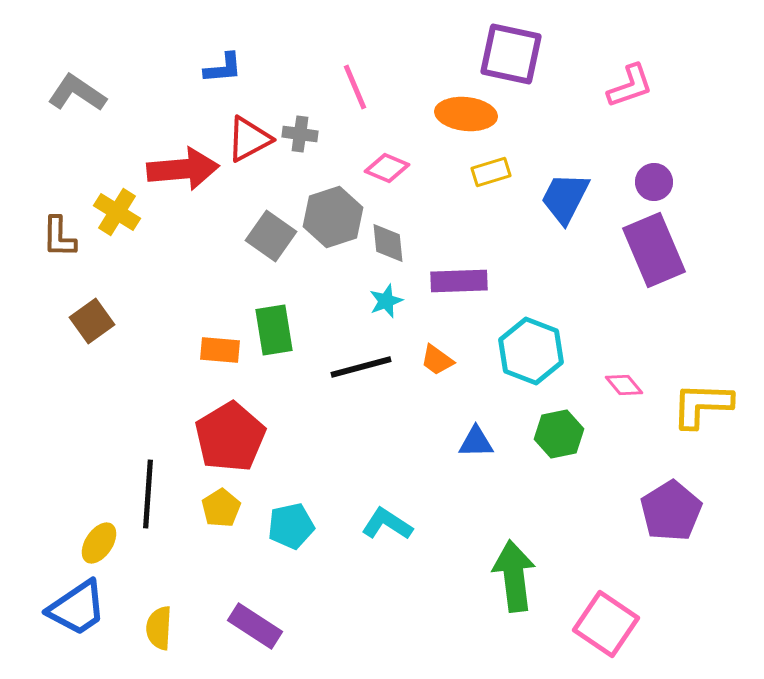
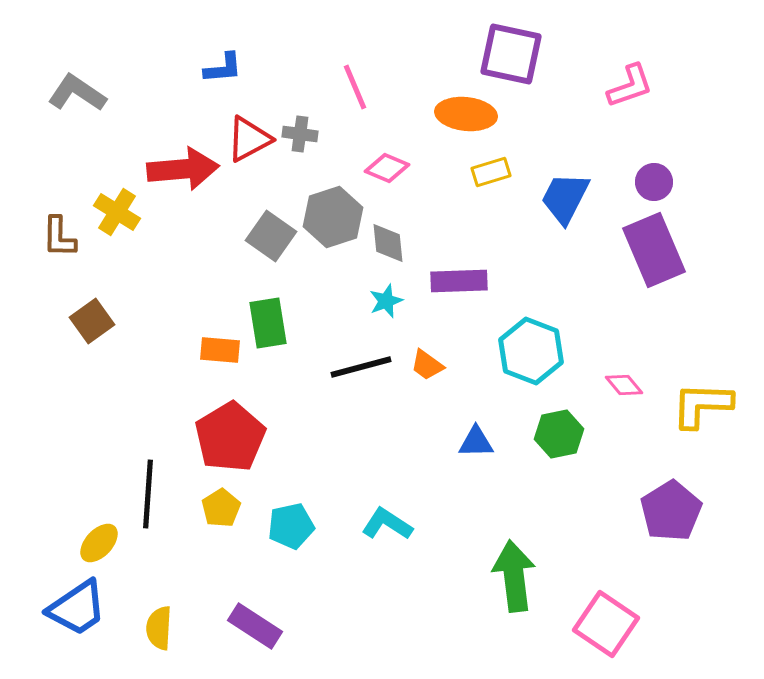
green rectangle at (274, 330): moved 6 px left, 7 px up
orange trapezoid at (437, 360): moved 10 px left, 5 px down
yellow ellipse at (99, 543): rotated 9 degrees clockwise
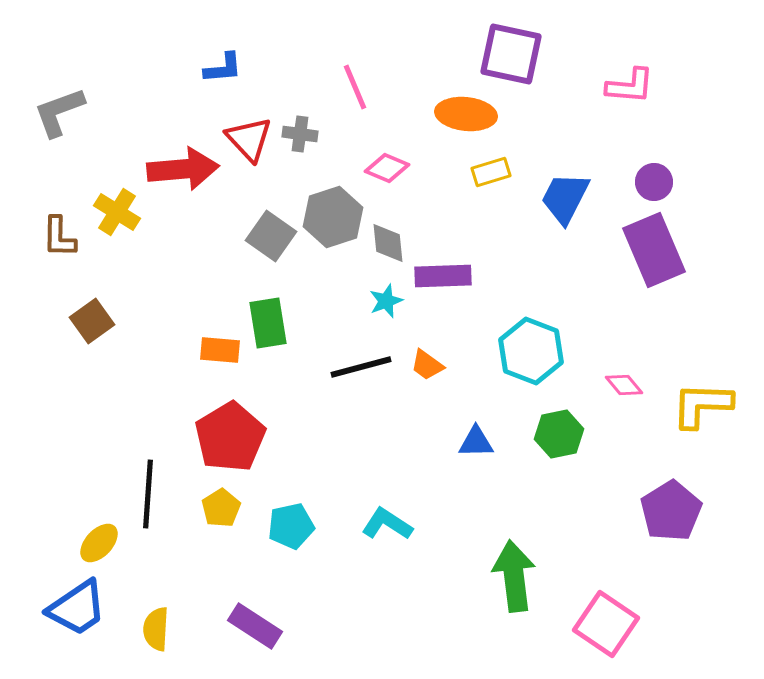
pink L-shape at (630, 86): rotated 24 degrees clockwise
gray L-shape at (77, 93): moved 18 px left, 19 px down; rotated 54 degrees counterclockwise
red triangle at (249, 139): rotated 45 degrees counterclockwise
purple rectangle at (459, 281): moved 16 px left, 5 px up
yellow semicircle at (159, 628): moved 3 px left, 1 px down
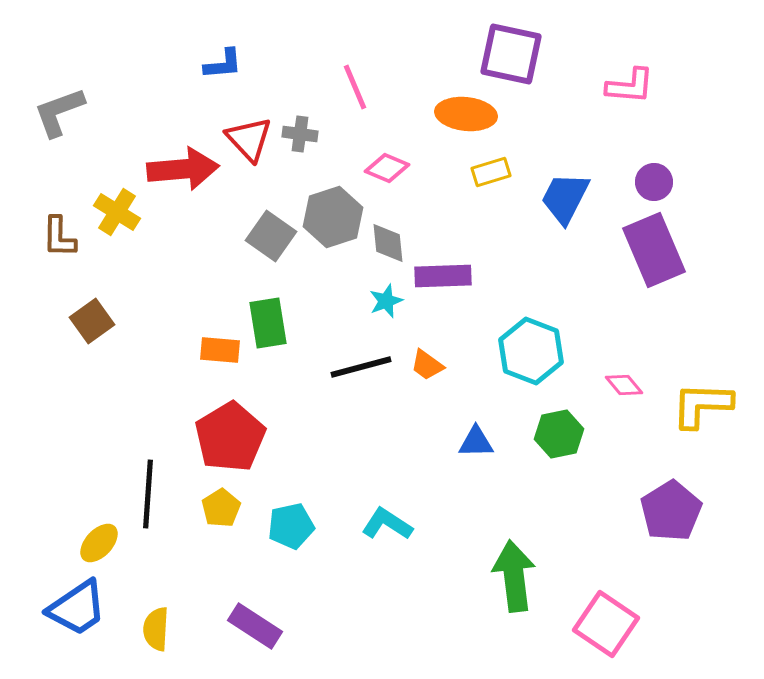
blue L-shape at (223, 68): moved 4 px up
